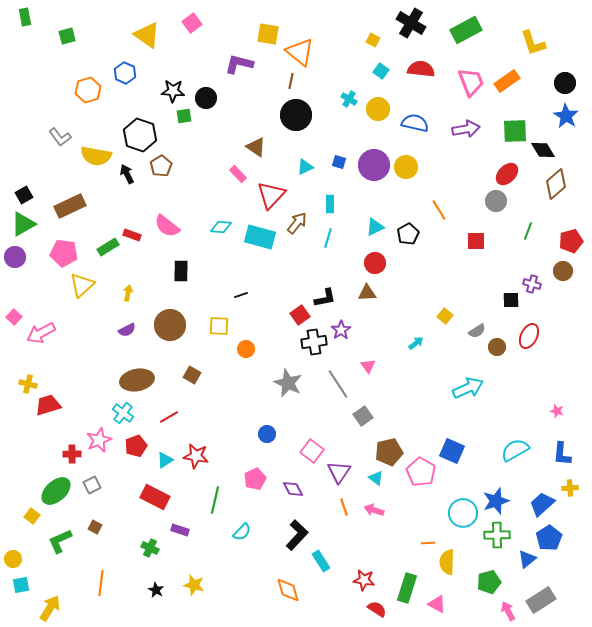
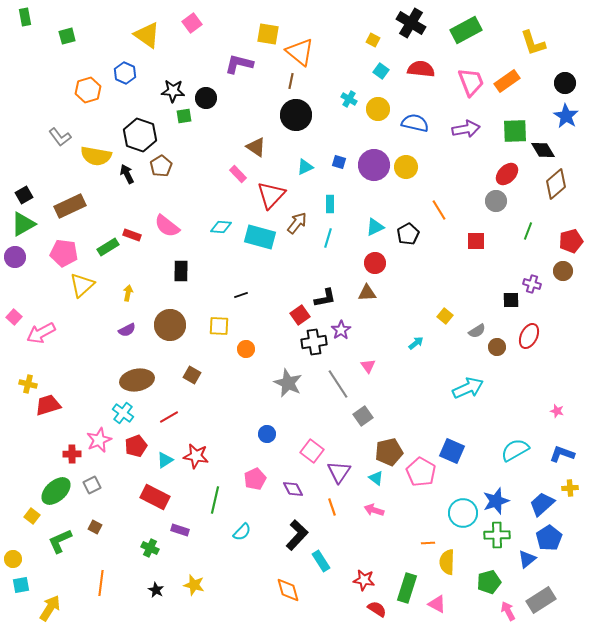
blue L-shape at (562, 454): rotated 105 degrees clockwise
orange line at (344, 507): moved 12 px left
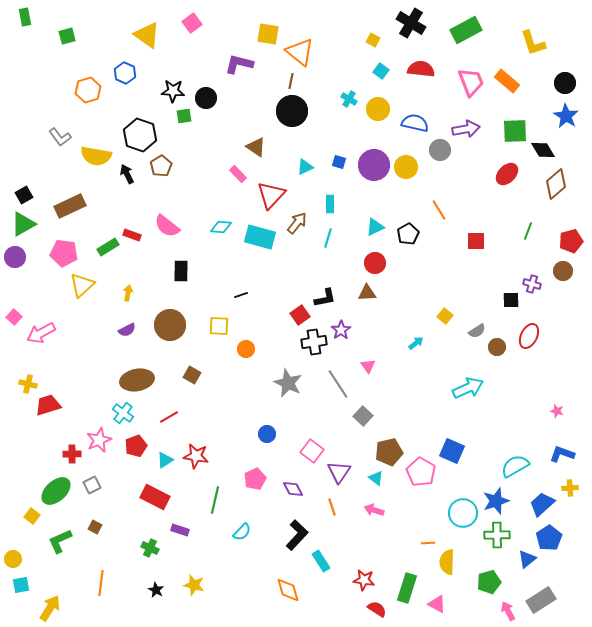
orange rectangle at (507, 81): rotated 75 degrees clockwise
black circle at (296, 115): moved 4 px left, 4 px up
gray circle at (496, 201): moved 56 px left, 51 px up
gray square at (363, 416): rotated 12 degrees counterclockwise
cyan semicircle at (515, 450): moved 16 px down
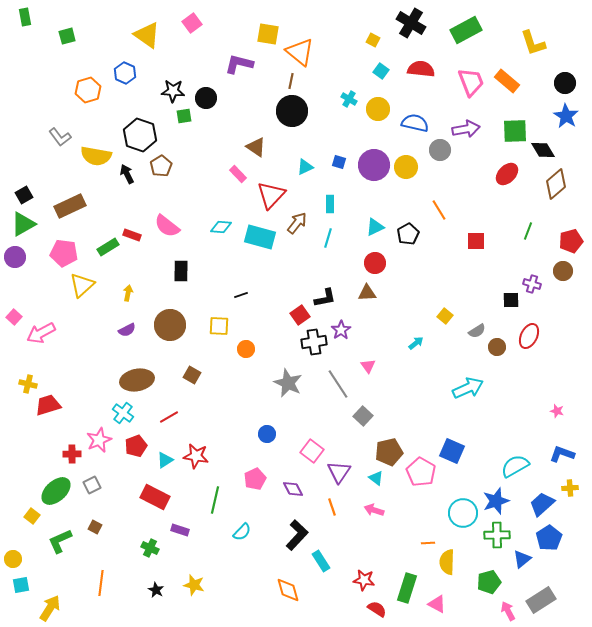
blue triangle at (527, 559): moved 5 px left
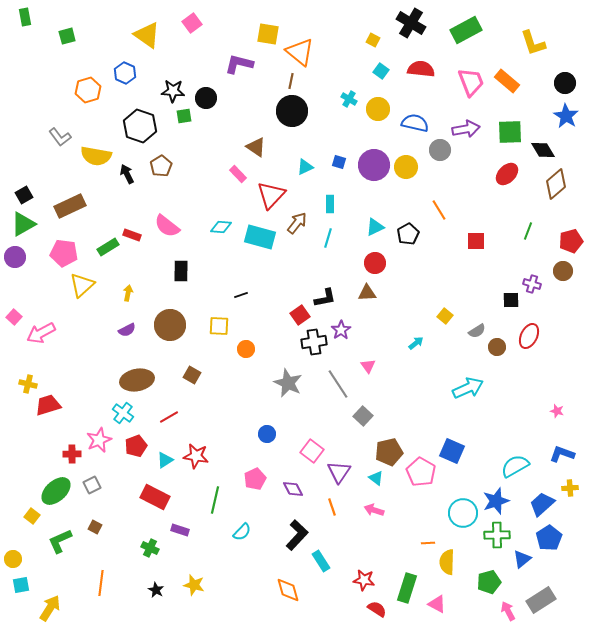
green square at (515, 131): moved 5 px left, 1 px down
black hexagon at (140, 135): moved 9 px up
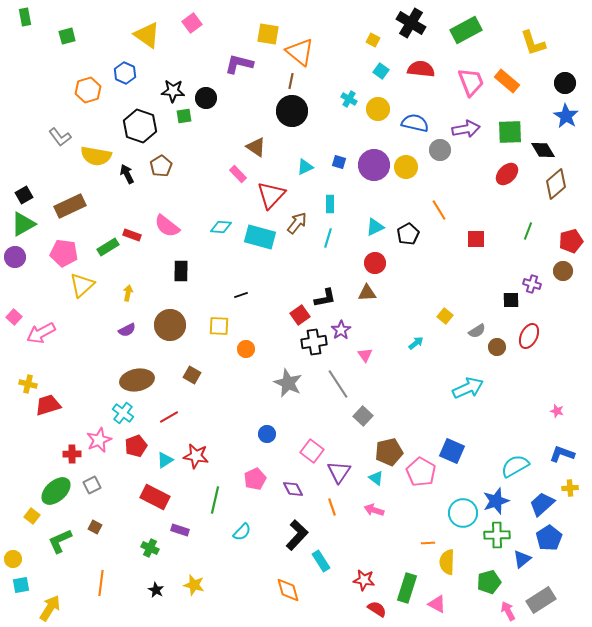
red square at (476, 241): moved 2 px up
pink triangle at (368, 366): moved 3 px left, 11 px up
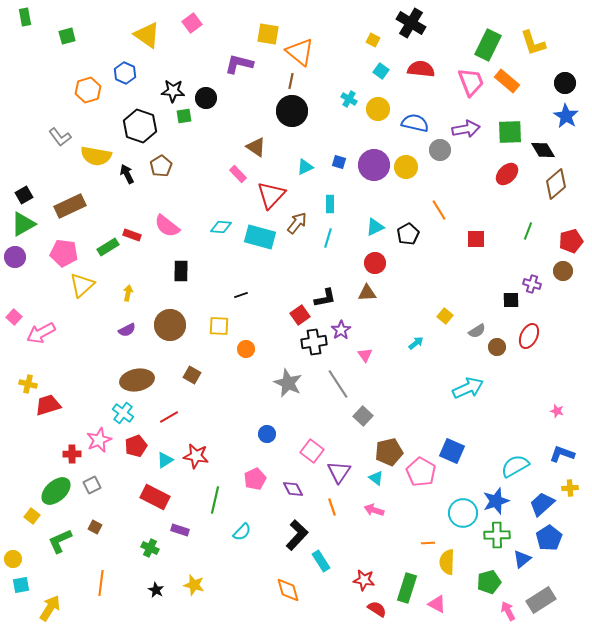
green rectangle at (466, 30): moved 22 px right, 15 px down; rotated 36 degrees counterclockwise
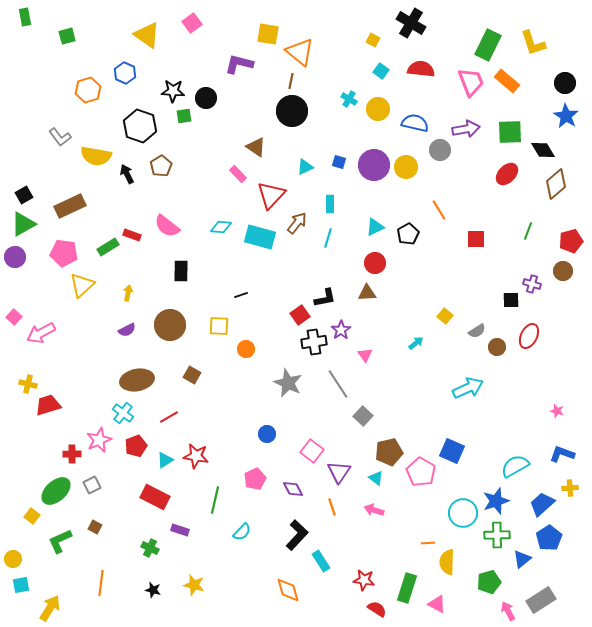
black star at (156, 590): moved 3 px left; rotated 14 degrees counterclockwise
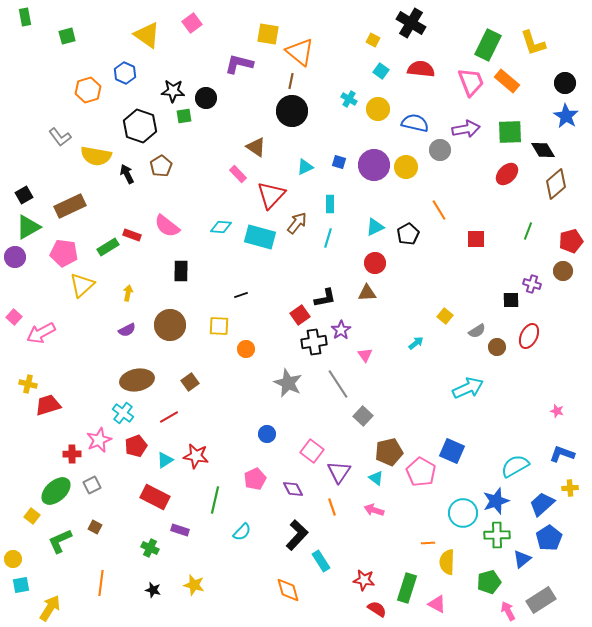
green triangle at (23, 224): moved 5 px right, 3 px down
brown square at (192, 375): moved 2 px left, 7 px down; rotated 24 degrees clockwise
